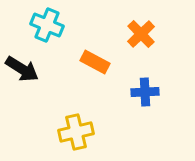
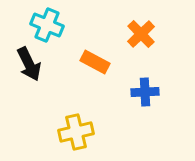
black arrow: moved 7 px right, 5 px up; rotated 32 degrees clockwise
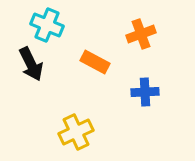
orange cross: rotated 24 degrees clockwise
black arrow: moved 2 px right
yellow cross: rotated 12 degrees counterclockwise
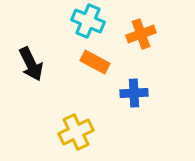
cyan cross: moved 41 px right, 4 px up
blue cross: moved 11 px left, 1 px down
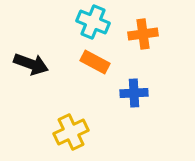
cyan cross: moved 5 px right, 1 px down
orange cross: moved 2 px right; rotated 12 degrees clockwise
black arrow: rotated 44 degrees counterclockwise
yellow cross: moved 5 px left
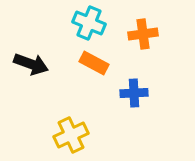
cyan cross: moved 4 px left, 1 px down
orange rectangle: moved 1 px left, 1 px down
yellow cross: moved 3 px down
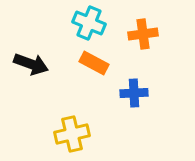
yellow cross: moved 1 px right, 1 px up; rotated 12 degrees clockwise
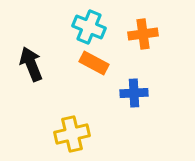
cyan cross: moved 4 px down
black arrow: rotated 132 degrees counterclockwise
